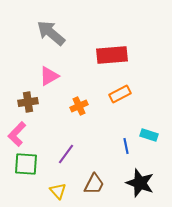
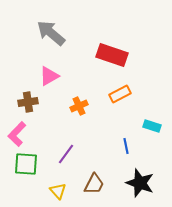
red rectangle: rotated 24 degrees clockwise
cyan rectangle: moved 3 px right, 9 px up
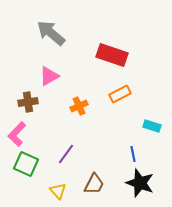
blue line: moved 7 px right, 8 px down
green square: rotated 20 degrees clockwise
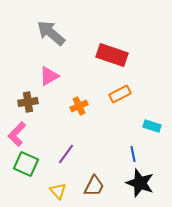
brown trapezoid: moved 2 px down
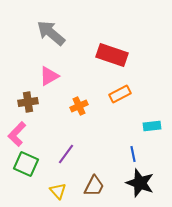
cyan rectangle: rotated 24 degrees counterclockwise
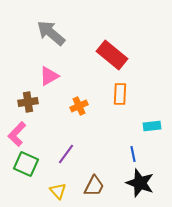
red rectangle: rotated 20 degrees clockwise
orange rectangle: rotated 60 degrees counterclockwise
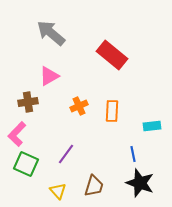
orange rectangle: moved 8 px left, 17 px down
brown trapezoid: rotated 10 degrees counterclockwise
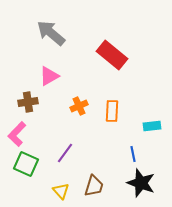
purple line: moved 1 px left, 1 px up
black star: moved 1 px right
yellow triangle: moved 3 px right
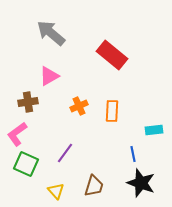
cyan rectangle: moved 2 px right, 4 px down
pink L-shape: rotated 10 degrees clockwise
yellow triangle: moved 5 px left
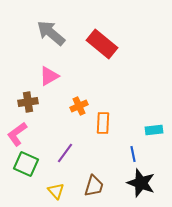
red rectangle: moved 10 px left, 11 px up
orange rectangle: moved 9 px left, 12 px down
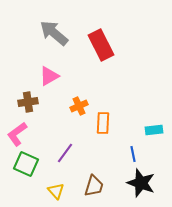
gray arrow: moved 3 px right
red rectangle: moved 1 px left, 1 px down; rotated 24 degrees clockwise
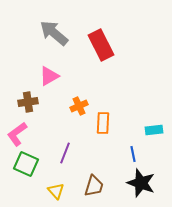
purple line: rotated 15 degrees counterclockwise
